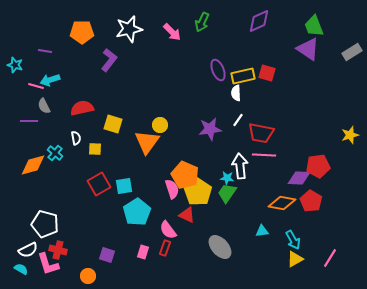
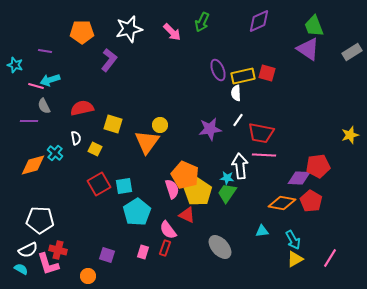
yellow square at (95, 149): rotated 24 degrees clockwise
white pentagon at (45, 224): moved 5 px left, 4 px up; rotated 12 degrees counterclockwise
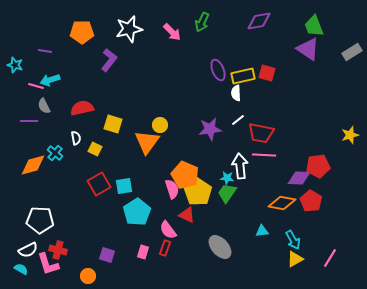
purple diamond at (259, 21): rotated 15 degrees clockwise
white line at (238, 120): rotated 16 degrees clockwise
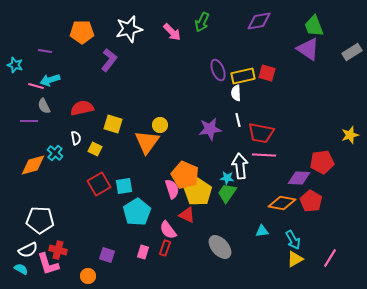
white line at (238, 120): rotated 64 degrees counterclockwise
red pentagon at (318, 166): moved 4 px right, 4 px up
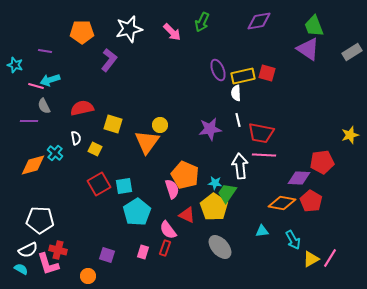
cyan star at (227, 178): moved 12 px left, 5 px down
yellow pentagon at (198, 192): moved 16 px right, 15 px down
yellow triangle at (295, 259): moved 16 px right
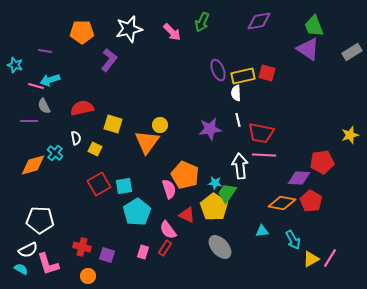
pink semicircle at (172, 189): moved 3 px left
red rectangle at (165, 248): rotated 14 degrees clockwise
red cross at (58, 250): moved 24 px right, 3 px up
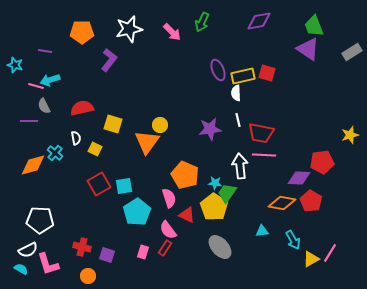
pink semicircle at (169, 189): moved 9 px down
pink line at (330, 258): moved 5 px up
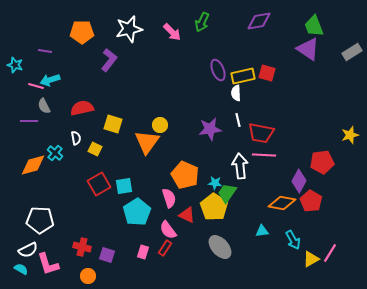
purple diamond at (299, 178): moved 3 px down; rotated 65 degrees counterclockwise
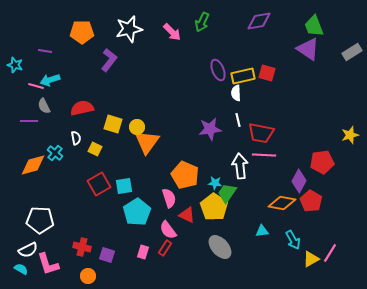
yellow circle at (160, 125): moved 23 px left, 2 px down
